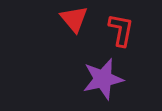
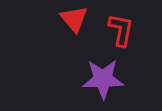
purple star: rotated 12 degrees clockwise
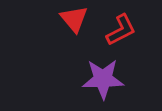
red L-shape: rotated 52 degrees clockwise
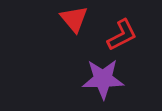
red L-shape: moved 1 px right, 5 px down
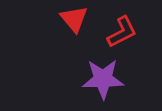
red L-shape: moved 3 px up
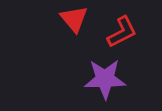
purple star: moved 2 px right
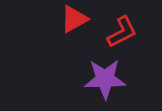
red triangle: rotated 40 degrees clockwise
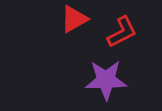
purple star: moved 1 px right, 1 px down
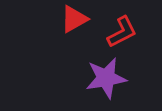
purple star: moved 2 px up; rotated 9 degrees counterclockwise
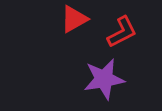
purple star: moved 2 px left, 1 px down
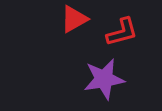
red L-shape: rotated 12 degrees clockwise
